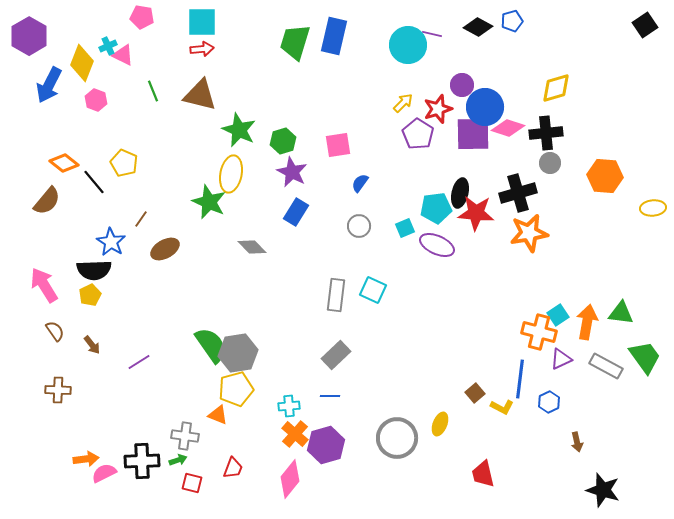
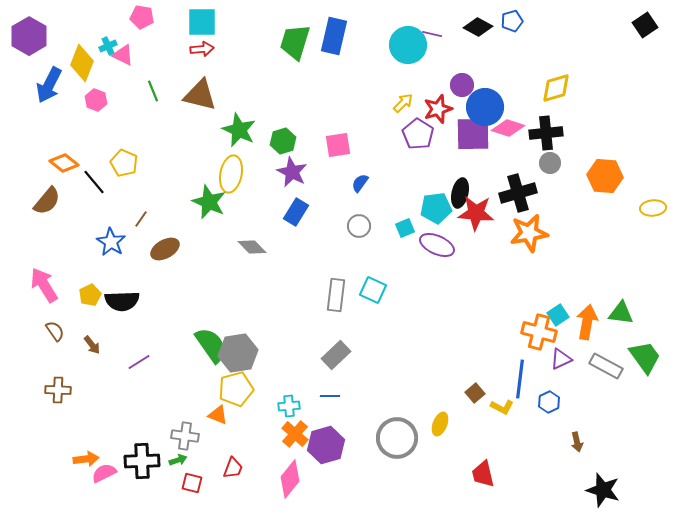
black semicircle at (94, 270): moved 28 px right, 31 px down
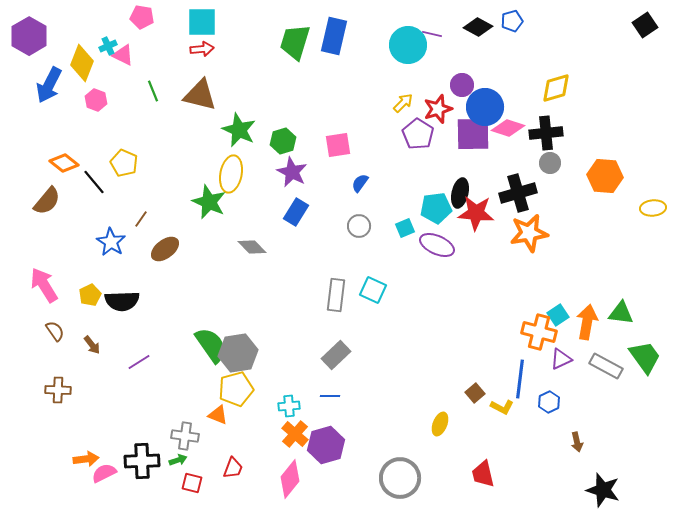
brown ellipse at (165, 249): rotated 8 degrees counterclockwise
gray circle at (397, 438): moved 3 px right, 40 px down
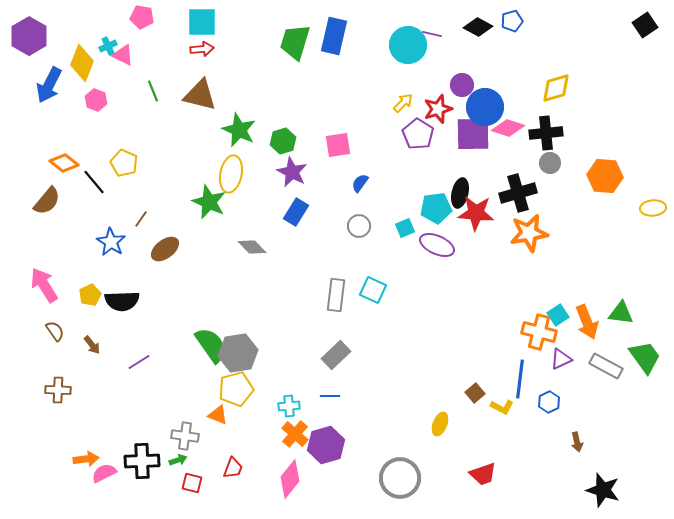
orange arrow at (587, 322): rotated 148 degrees clockwise
red trapezoid at (483, 474): rotated 96 degrees counterclockwise
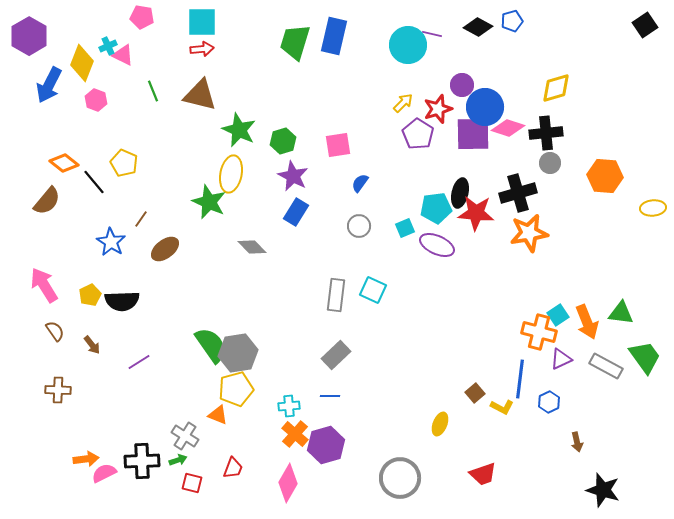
purple star at (292, 172): moved 1 px right, 4 px down
gray cross at (185, 436): rotated 24 degrees clockwise
pink diamond at (290, 479): moved 2 px left, 4 px down; rotated 9 degrees counterclockwise
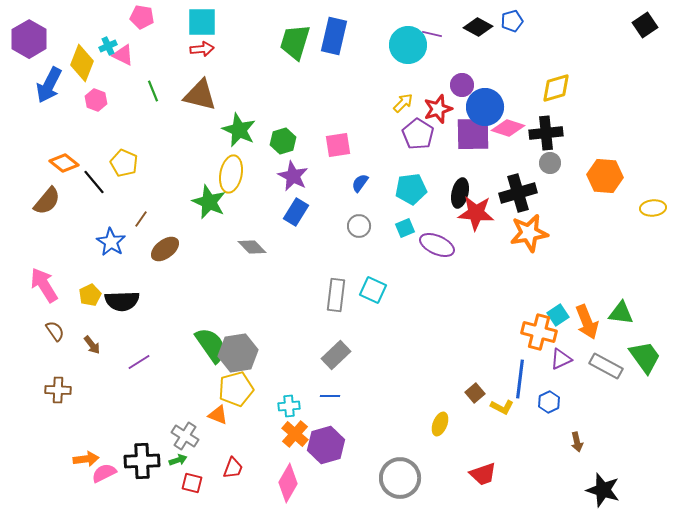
purple hexagon at (29, 36): moved 3 px down
cyan pentagon at (436, 208): moved 25 px left, 19 px up
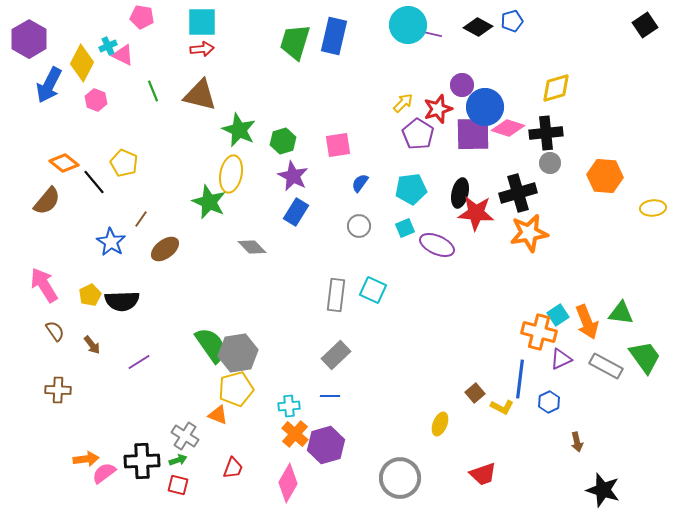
cyan circle at (408, 45): moved 20 px up
yellow diamond at (82, 63): rotated 6 degrees clockwise
pink semicircle at (104, 473): rotated 10 degrees counterclockwise
red square at (192, 483): moved 14 px left, 2 px down
